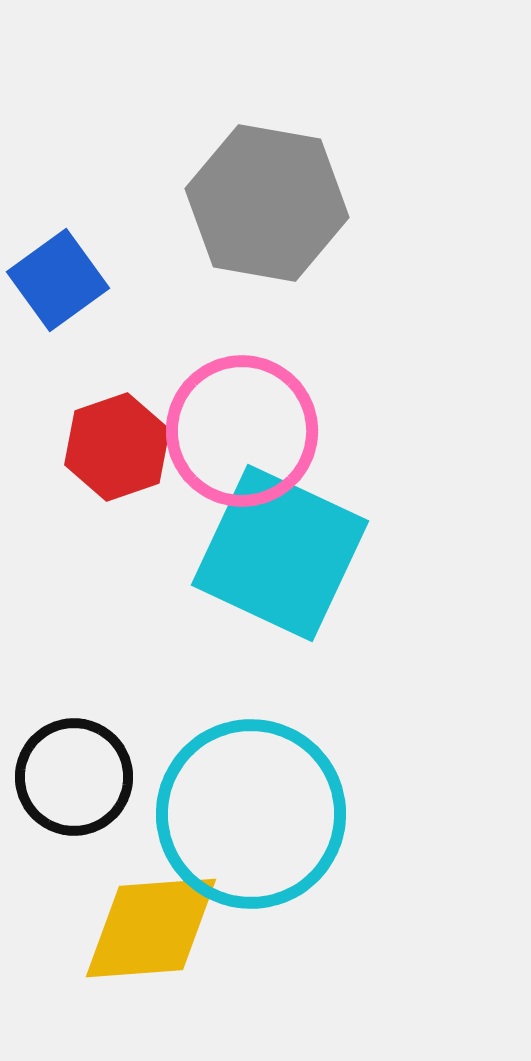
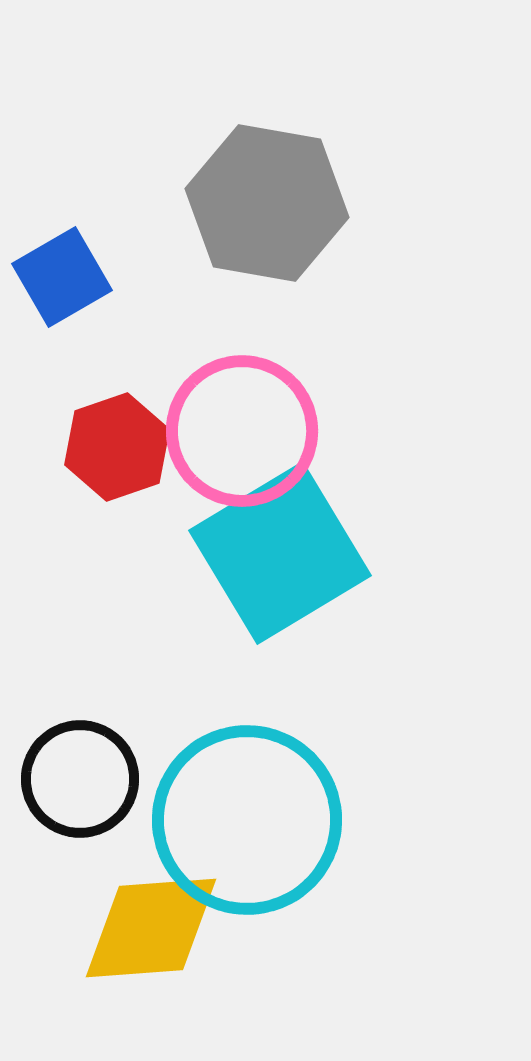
blue square: moved 4 px right, 3 px up; rotated 6 degrees clockwise
cyan square: rotated 34 degrees clockwise
black circle: moved 6 px right, 2 px down
cyan circle: moved 4 px left, 6 px down
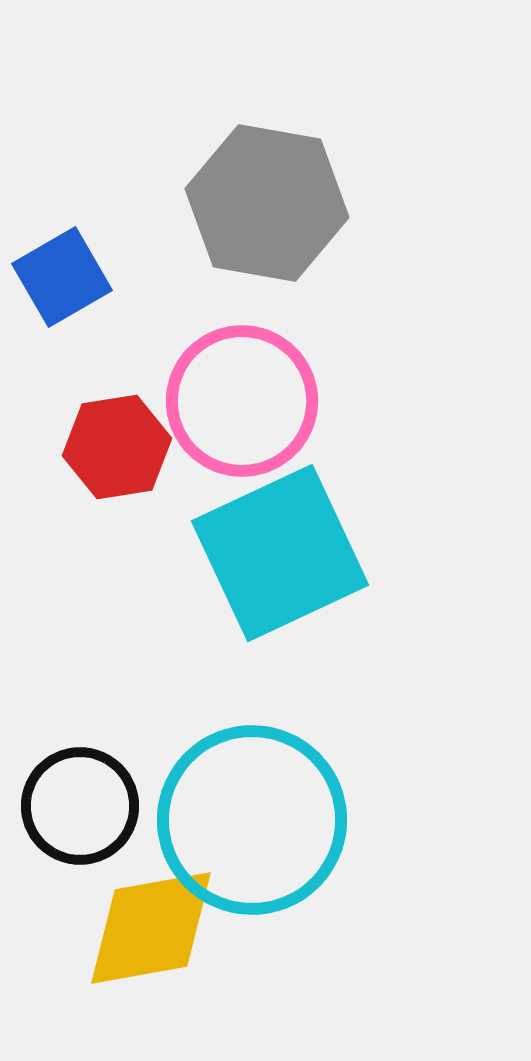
pink circle: moved 30 px up
red hexagon: rotated 10 degrees clockwise
cyan square: rotated 6 degrees clockwise
black circle: moved 27 px down
cyan circle: moved 5 px right
yellow diamond: rotated 6 degrees counterclockwise
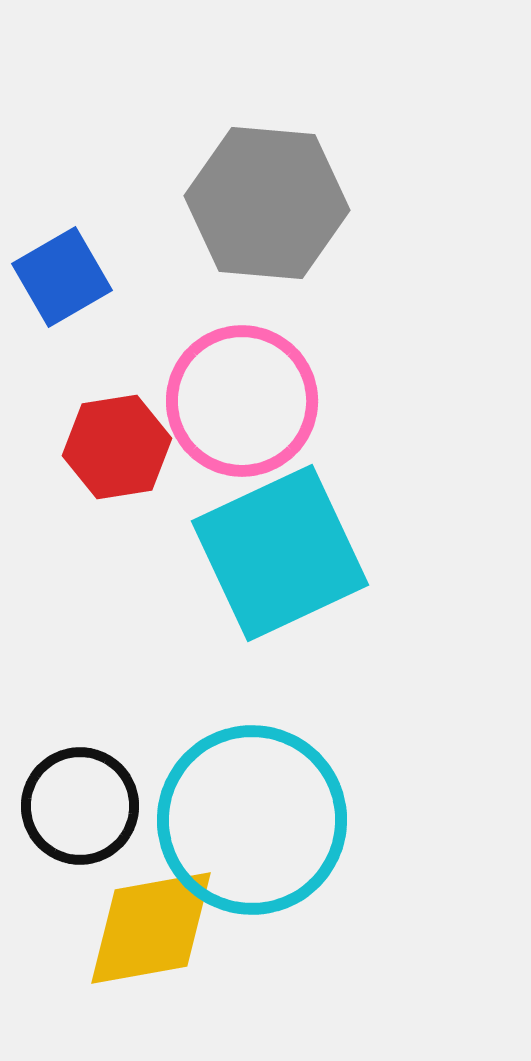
gray hexagon: rotated 5 degrees counterclockwise
